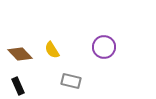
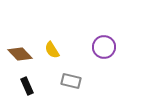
black rectangle: moved 9 px right
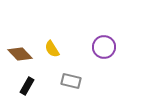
yellow semicircle: moved 1 px up
black rectangle: rotated 54 degrees clockwise
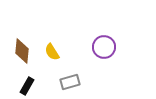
yellow semicircle: moved 3 px down
brown diamond: moved 2 px right, 3 px up; rotated 50 degrees clockwise
gray rectangle: moved 1 px left, 1 px down; rotated 30 degrees counterclockwise
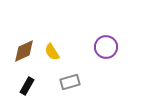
purple circle: moved 2 px right
brown diamond: moved 2 px right; rotated 60 degrees clockwise
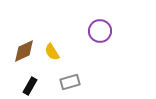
purple circle: moved 6 px left, 16 px up
black rectangle: moved 3 px right
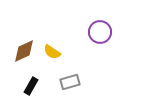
purple circle: moved 1 px down
yellow semicircle: rotated 24 degrees counterclockwise
black rectangle: moved 1 px right
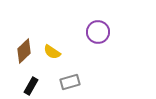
purple circle: moved 2 px left
brown diamond: rotated 20 degrees counterclockwise
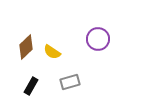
purple circle: moved 7 px down
brown diamond: moved 2 px right, 4 px up
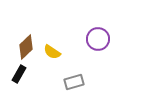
gray rectangle: moved 4 px right
black rectangle: moved 12 px left, 12 px up
